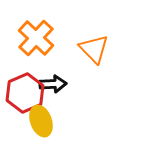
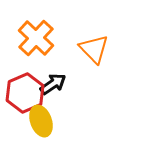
black arrow: rotated 32 degrees counterclockwise
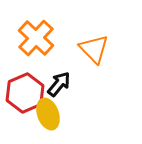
black arrow: moved 6 px right; rotated 16 degrees counterclockwise
yellow ellipse: moved 7 px right, 7 px up
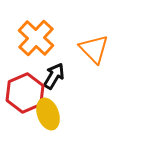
black arrow: moved 5 px left, 8 px up; rotated 8 degrees counterclockwise
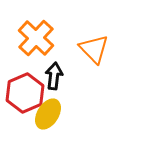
black arrow: rotated 24 degrees counterclockwise
yellow ellipse: rotated 52 degrees clockwise
